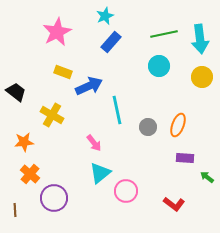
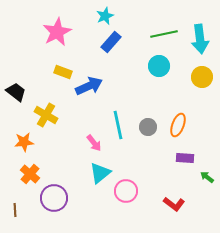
cyan line: moved 1 px right, 15 px down
yellow cross: moved 6 px left
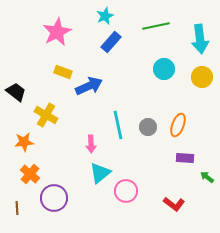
green line: moved 8 px left, 8 px up
cyan circle: moved 5 px right, 3 px down
pink arrow: moved 3 px left, 1 px down; rotated 36 degrees clockwise
brown line: moved 2 px right, 2 px up
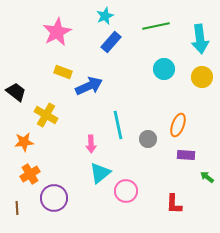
gray circle: moved 12 px down
purple rectangle: moved 1 px right, 3 px up
orange cross: rotated 18 degrees clockwise
red L-shape: rotated 55 degrees clockwise
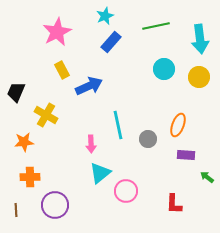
yellow rectangle: moved 1 px left, 2 px up; rotated 42 degrees clockwise
yellow circle: moved 3 px left
black trapezoid: rotated 105 degrees counterclockwise
orange cross: moved 3 px down; rotated 30 degrees clockwise
purple circle: moved 1 px right, 7 px down
brown line: moved 1 px left, 2 px down
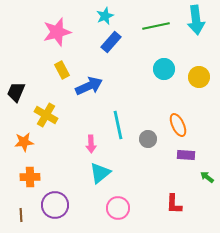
pink star: rotated 12 degrees clockwise
cyan arrow: moved 4 px left, 19 px up
orange ellipse: rotated 45 degrees counterclockwise
pink circle: moved 8 px left, 17 px down
brown line: moved 5 px right, 5 px down
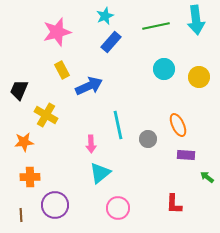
black trapezoid: moved 3 px right, 2 px up
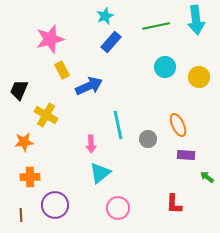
pink star: moved 7 px left, 7 px down
cyan circle: moved 1 px right, 2 px up
